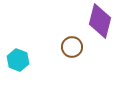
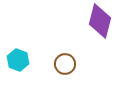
brown circle: moved 7 px left, 17 px down
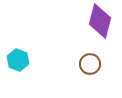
brown circle: moved 25 px right
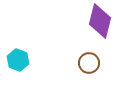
brown circle: moved 1 px left, 1 px up
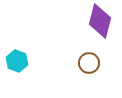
cyan hexagon: moved 1 px left, 1 px down
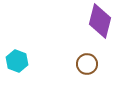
brown circle: moved 2 px left, 1 px down
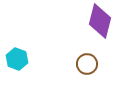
cyan hexagon: moved 2 px up
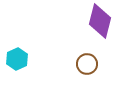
cyan hexagon: rotated 15 degrees clockwise
